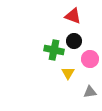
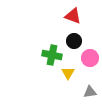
green cross: moved 2 px left, 5 px down
pink circle: moved 1 px up
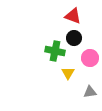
black circle: moved 3 px up
green cross: moved 3 px right, 4 px up
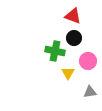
pink circle: moved 2 px left, 3 px down
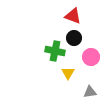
pink circle: moved 3 px right, 4 px up
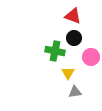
gray triangle: moved 15 px left
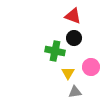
pink circle: moved 10 px down
